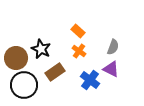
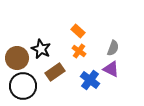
gray semicircle: moved 1 px down
brown circle: moved 1 px right
black circle: moved 1 px left, 1 px down
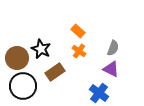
blue cross: moved 9 px right, 13 px down
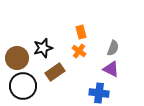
orange rectangle: moved 3 px right, 1 px down; rotated 32 degrees clockwise
black star: moved 2 px right, 1 px up; rotated 30 degrees clockwise
blue cross: rotated 30 degrees counterclockwise
